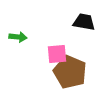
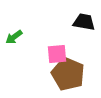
green arrow: moved 4 px left; rotated 138 degrees clockwise
brown pentagon: moved 2 px left, 2 px down
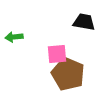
green arrow: rotated 30 degrees clockwise
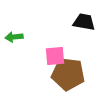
pink square: moved 2 px left, 2 px down
brown pentagon: rotated 16 degrees counterclockwise
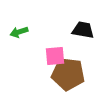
black trapezoid: moved 1 px left, 8 px down
green arrow: moved 5 px right, 5 px up; rotated 12 degrees counterclockwise
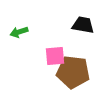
black trapezoid: moved 5 px up
brown pentagon: moved 5 px right, 2 px up
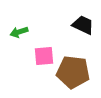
black trapezoid: rotated 15 degrees clockwise
pink square: moved 11 px left
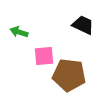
green arrow: rotated 36 degrees clockwise
brown pentagon: moved 4 px left, 3 px down
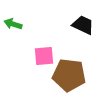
green arrow: moved 6 px left, 8 px up
